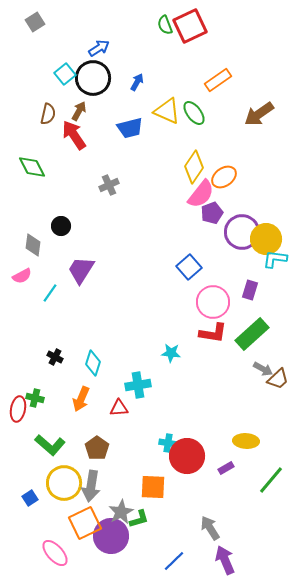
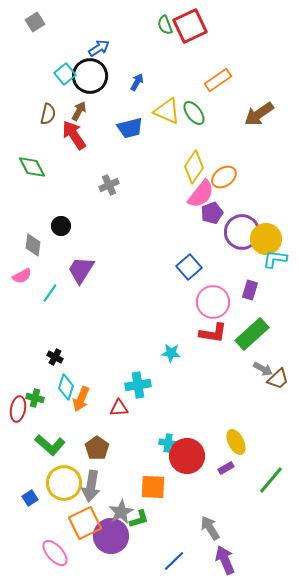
black circle at (93, 78): moved 3 px left, 2 px up
cyan diamond at (93, 363): moved 27 px left, 24 px down
yellow ellipse at (246, 441): moved 10 px left, 1 px down; rotated 60 degrees clockwise
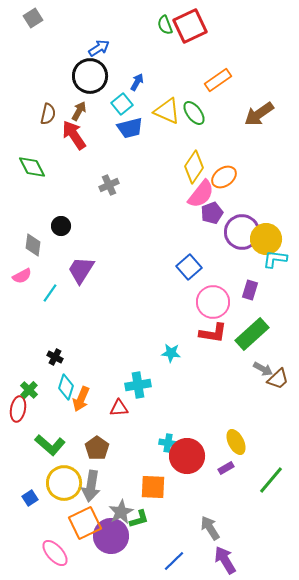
gray square at (35, 22): moved 2 px left, 4 px up
cyan square at (65, 74): moved 57 px right, 30 px down
green cross at (35, 398): moved 6 px left, 8 px up; rotated 30 degrees clockwise
purple arrow at (225, 560): rotated 8 degrees counterclockwise
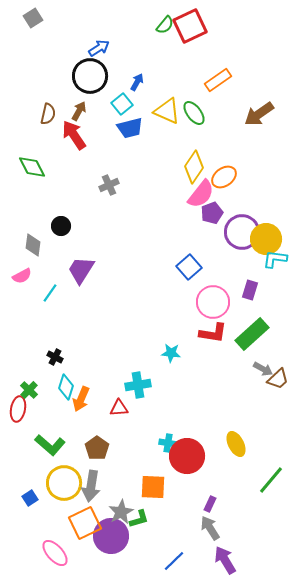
green semicircle at (165, 25): rotated 120 degrees counterclockwise
yellow ellipse at (236, 442): moved 2 px down
purple rectangle at (226, 468): moved 16 px left, 36 px down; rotated 35 degrees counterclockwise
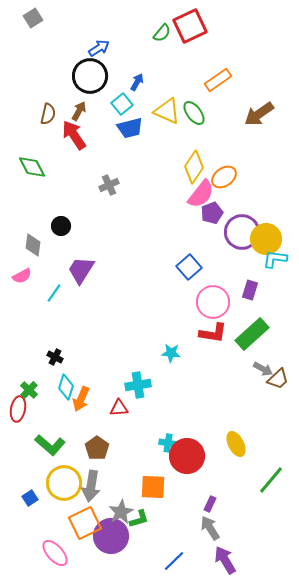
green semicircle at (165, 25): moved 3 px left, 8 px down
cyan line at (50, 293): moved 4 px right
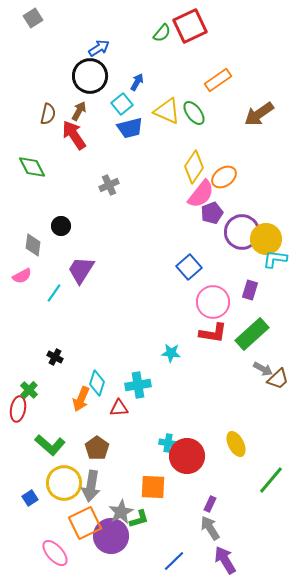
cyan diamond at (66, 387): moved 31 px right, 4 px up
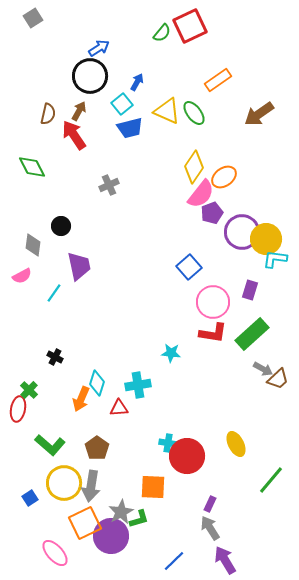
purple trapezoid at (81, 270): moved 2 px left, 4 px up; rotated 136 degrees clockwise
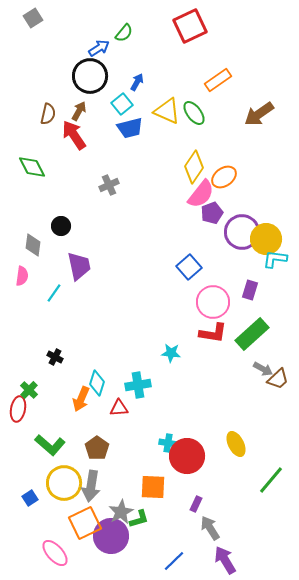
green semicircle at (162, 33): moved 38 px left
pink semicircle at (22, 276): rotated 54 degrees counterclockwise
purple rectangle at (210, 504): moved 14 px left
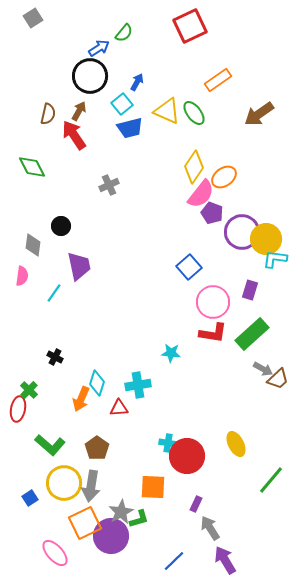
purple pentagon at (212, 213): rotated 30 degrees counterclockwise
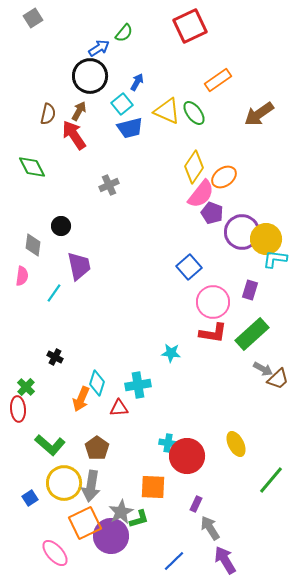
green cross at (29, 390): moved 3 px left, 3 px up
red ellipse at (18, 409): rotated 15 degrees counterclockwise
